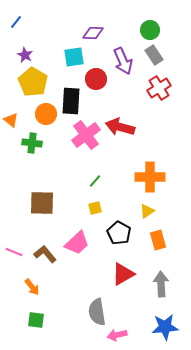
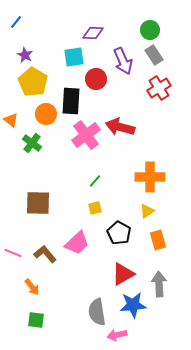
green cross: rotated 30 degrees clockwise
brown square: moved 4 px left
pink line: moved 1 px left, 1 px down
gray arrow: moved 2 px left
blue star: moved 32 px left, 22 px up
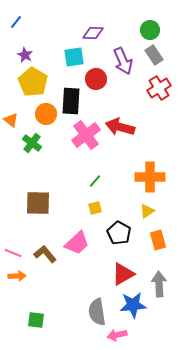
orange arrow: moved 15 px left, 11 px up; rotated 54 degrees counterclockwise
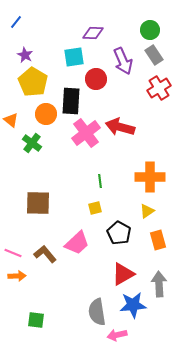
pink cross: moved 2 px up
green line: moved 5 px right; rotated 48 degrees counterclockwise
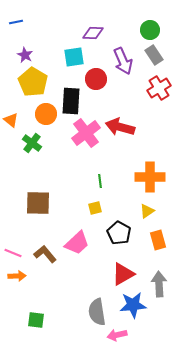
blue line: rotated 40 degrees clockwise
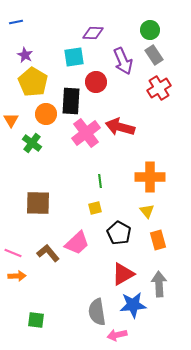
red circle: moved 3 px down
orange triangle: rotated 21 degrees clockwise
yellow triangle: rotated 35 degrees counterclockwise
brown L-shape: moved 3 px right, 1 px up
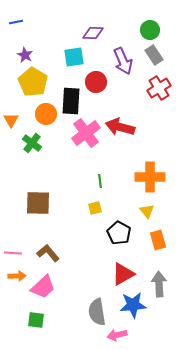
pink trapezoid: moved 34 px left, 44 px down
pink line: rotated 18 degrees counterclockwise
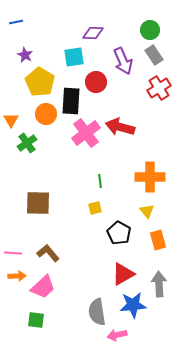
yellow pentagon: moved 7 px right
green cross: moved 5 px left; rotated 18 degrees clockwise
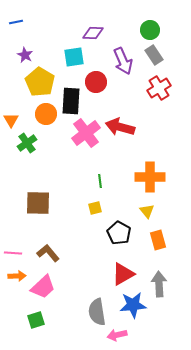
green square: rotated 24 degrees counterclockwise
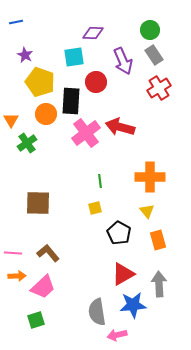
yellow pentagon: rotated 12 degrees counterclockwise
